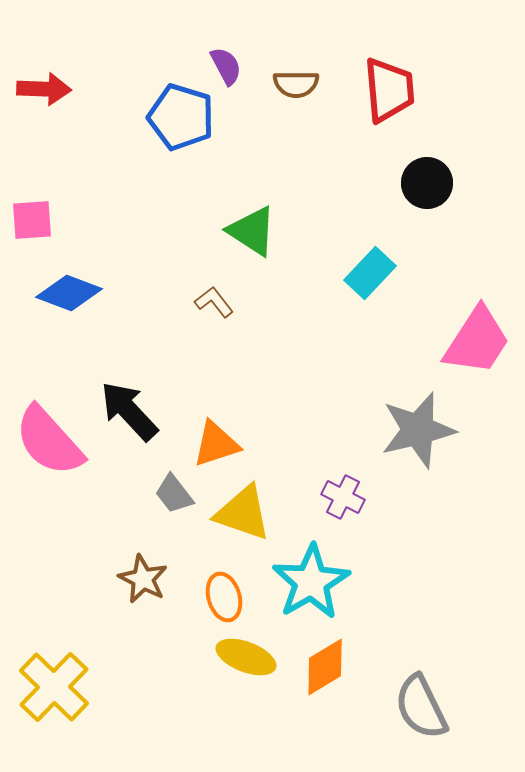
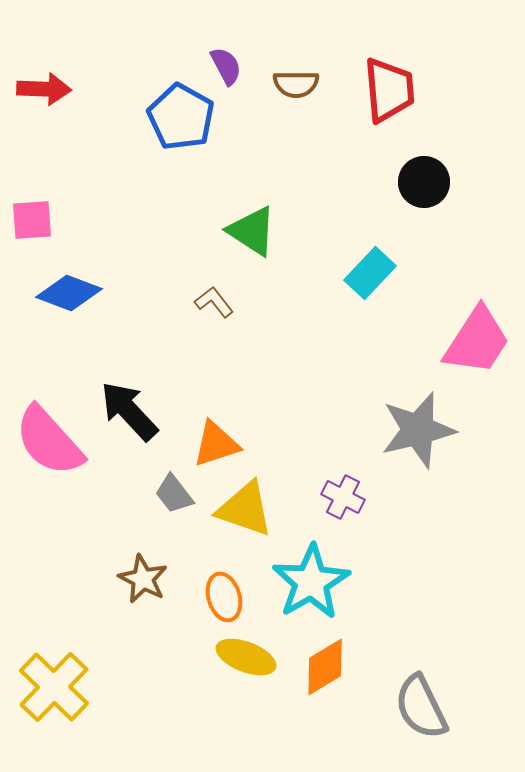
blue pentagon: rotated 12 degrees clockwise
black circle: moved 3 px left, 1 px up
yellow triangle: moved 2 px right, 4 px up
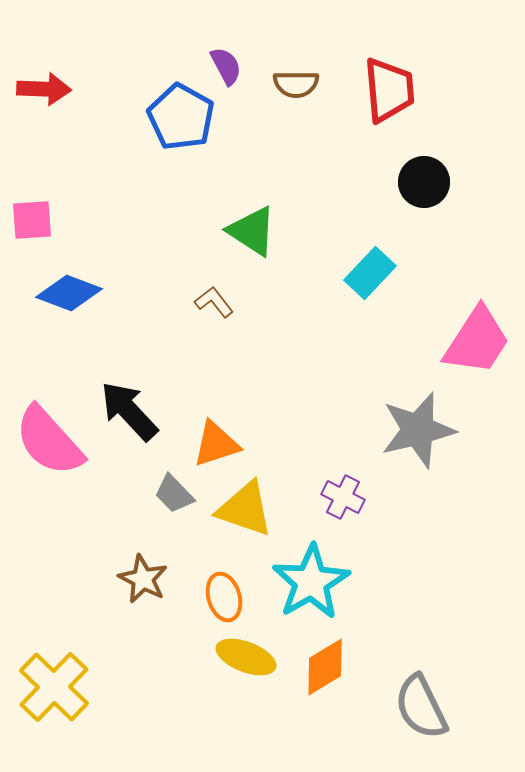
gray trapezoid: rotated 6 degrees counterclockwise
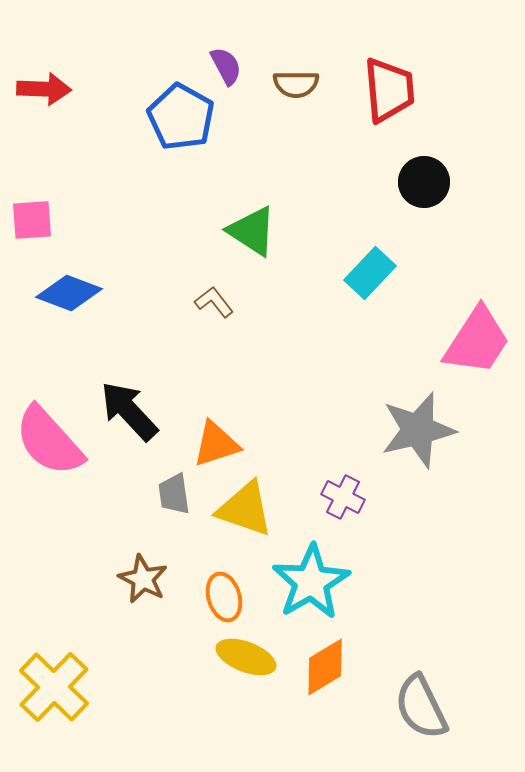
gray trapezoid: rotated 36 degrees clockwise
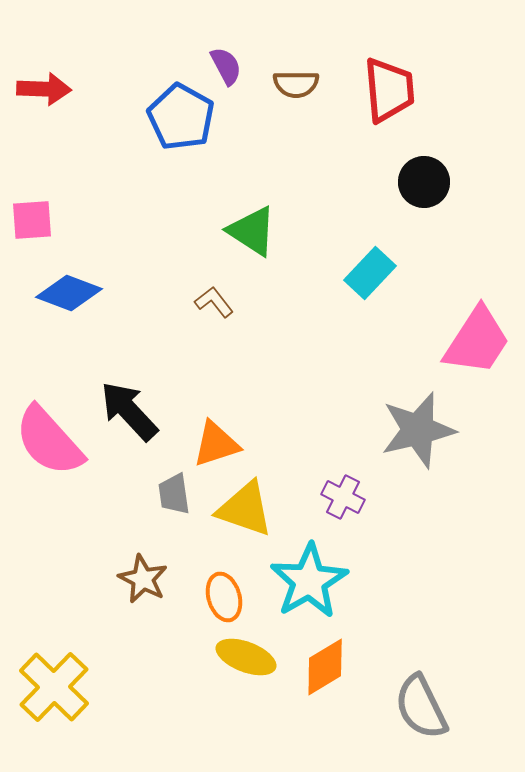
cyan star: moved 2 px left, 1 px up
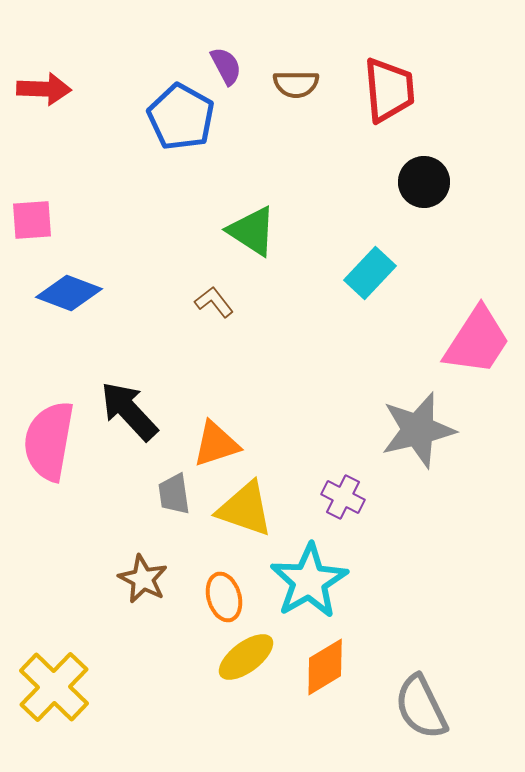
pink semicircle: rotated 52 degrees clockwise
yellow ellipse: rotated 58 degrees counterclockwise
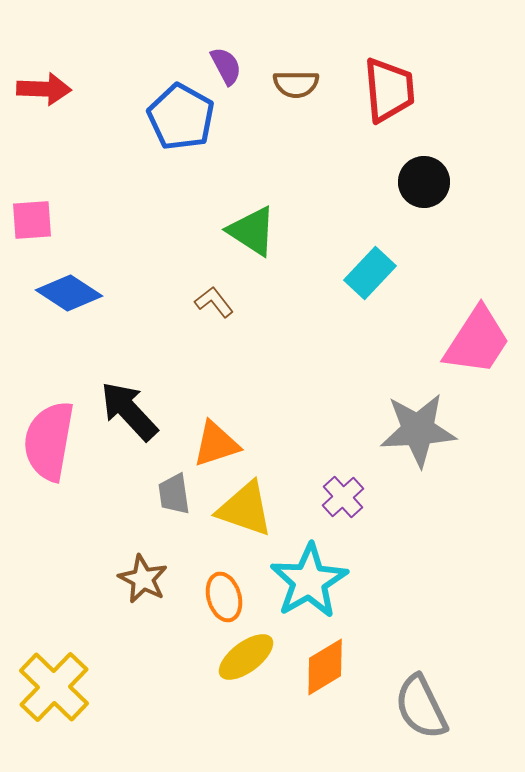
blue diamond: rotated 12 degrees clockwise
gray star: rotated 10 degrees clockwise
purple cross: rotated 21 degrees clockwise
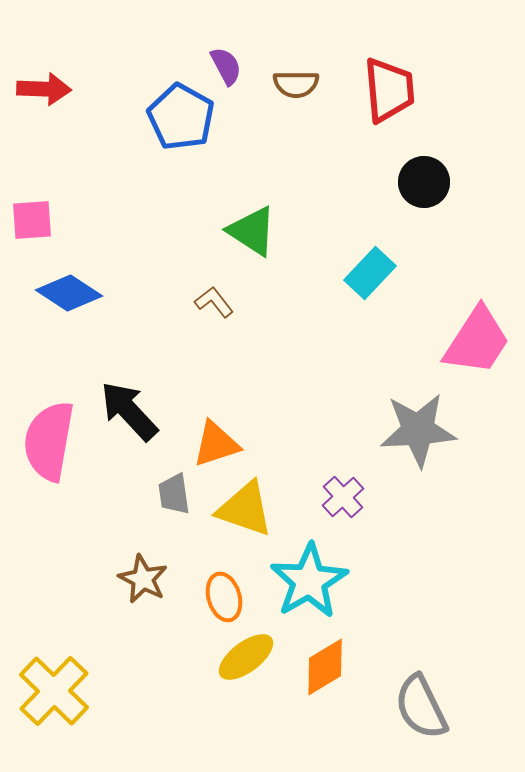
yellow cross: moved 4 px down
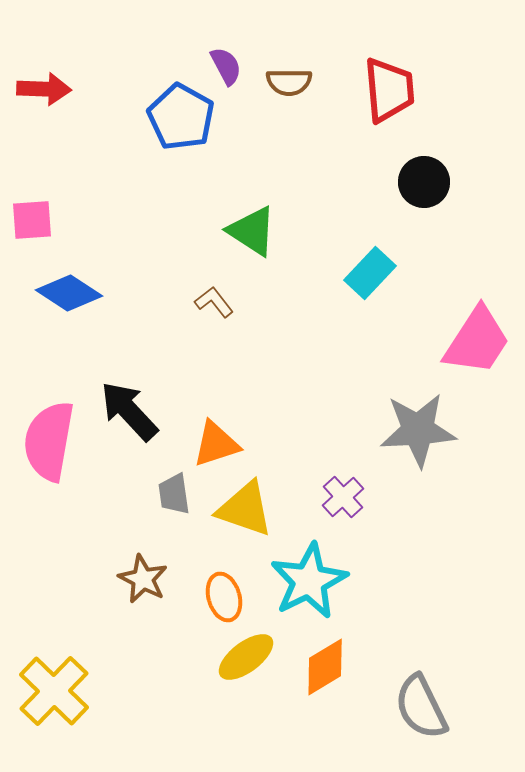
brown semicircle: moved 7 px left, 2 px up
cyan star: rotated 4 degrees clockwise
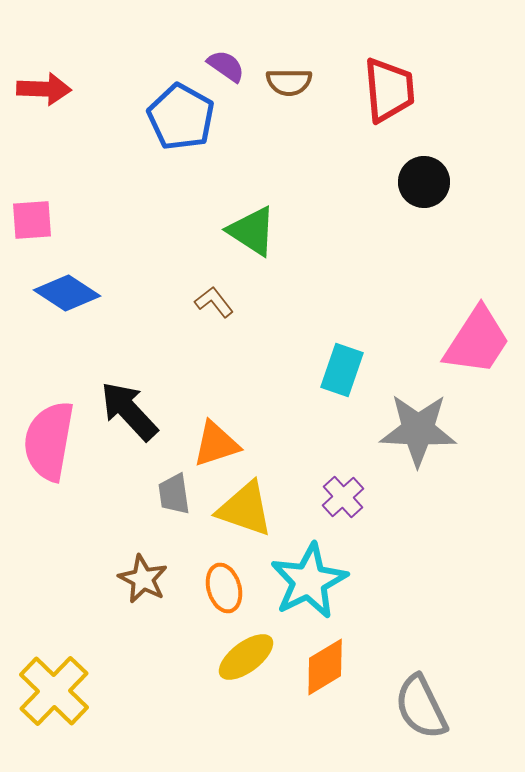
purple semicircle: rotated 27 degrees counterclockwise
cyan rectangle: moved 28 px left, 97 px down; rotated 24 degrees counterclockwise
blue diamond: moved 2 px left
gray star: rotated 6 degrees clockwise
orange ellipse: moved 9 px up
